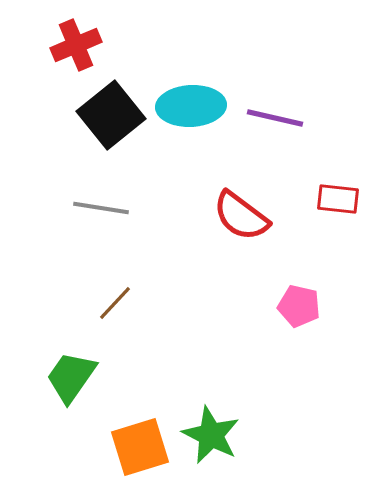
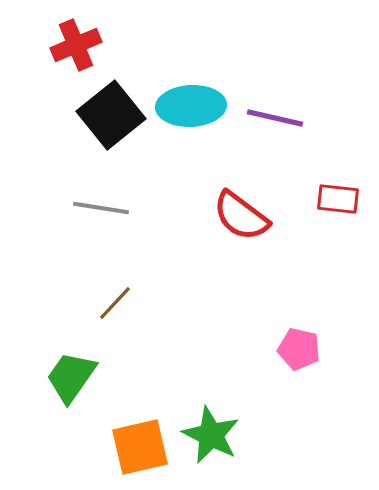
pink pentagon: moved 43 px down
orange square: rotated 4 degrees clockwise
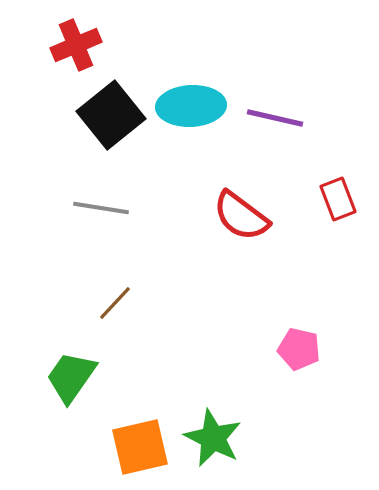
red rectangle: rotated 63 degrees clockwise
green star: moved 2 px right, 3 px down
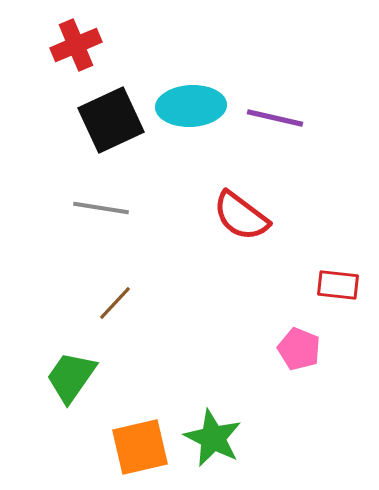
black square: moved 5 px down; rotated 14 degrees clockwise
red rectangle: moved 86 px down; rotated 63 degrees counterclockwise
pink pentagon: rotated 9 degrees clockwise
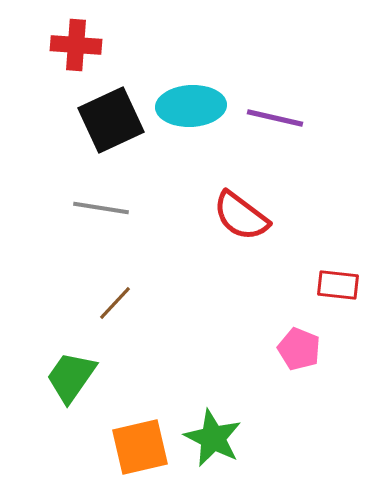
red cross: rotated 27 degrees clockwise
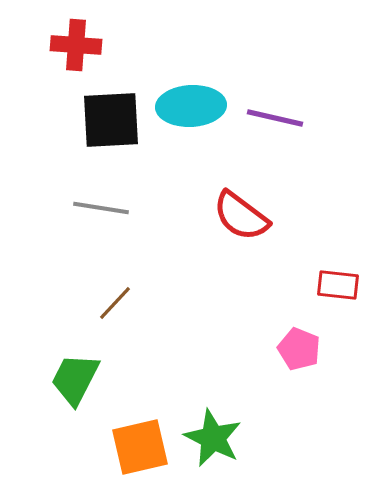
black square: rotated 22 degrees clockwise
green trapezoid: moved 4 px right, 2 px down; rotated 8 degrees counterclockwise
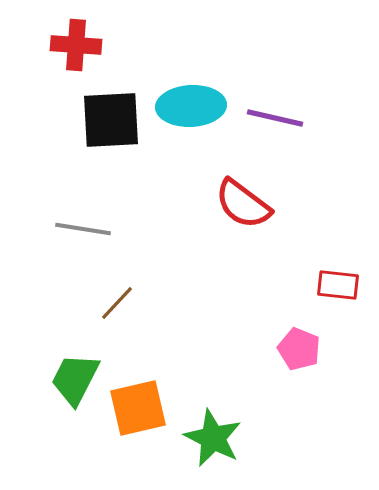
gray line: moved 18 px left, 21 px down
red semicircle: moved 2 px right, 12 px up
brown line: moved 2 px right
orange square: moved 2 px left, 39 px up
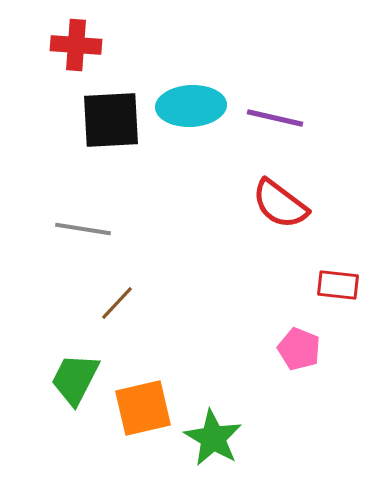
red semicircle: moved 37 px right
orange square: moved 5 px right
green star: rotated 4 degrees clockwise
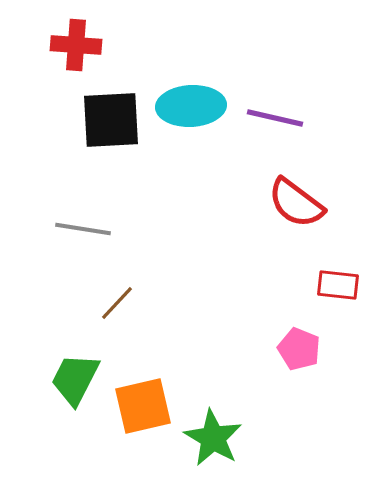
red semicircle: moved 16 px right, 1 px up
orange square: moved 2 px up
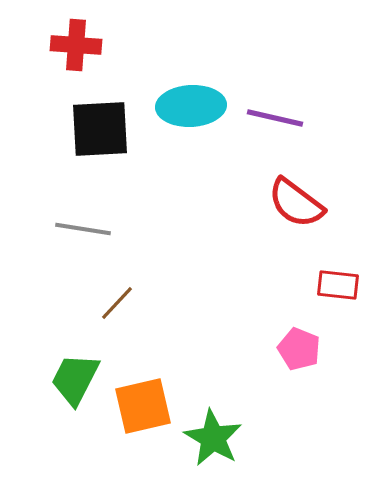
black square: moved 11 px left, 9 px down
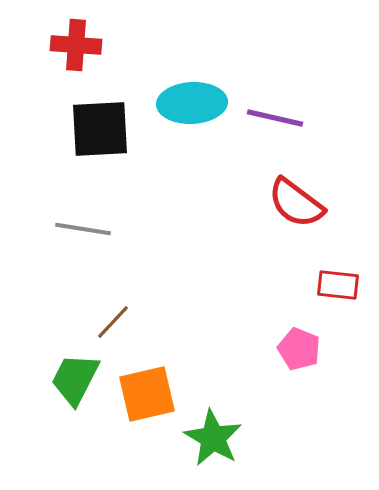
cyan ellipse: moved 1 px right, 3 px up
brown line: moved 4 px left, 19 px down
orange square: moved 4 px right, 12 px up
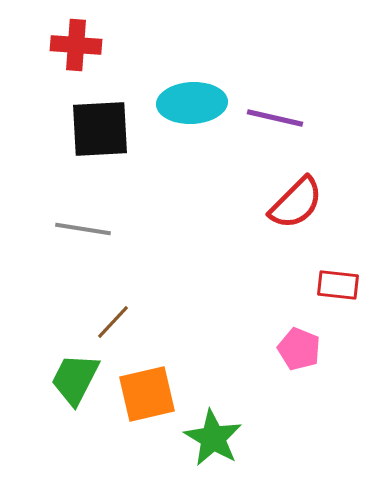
red semicircle: rotated 82 degrees counterclockwise
